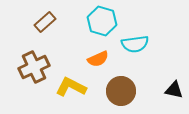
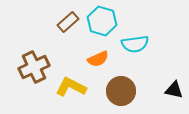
brown rectangle: moved 23 px right
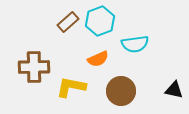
cyan hexagon: moved 2 px left; rotated 24 degrees clockwise
brown cross: rotated 24 degrees clockwise
yellow L-shape: rotated 16 degrees counterclockwise
